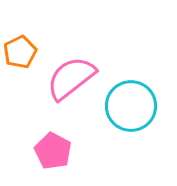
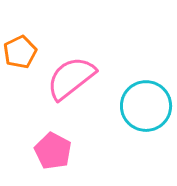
cyan circle: moved 15 px right
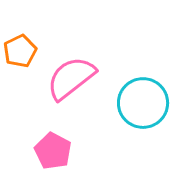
orange pentagon: moved 1 px up
cyan circle: moved 3 px left, 3 px up
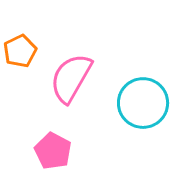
pink semicircle: rotated 22 degrees counterclockwise
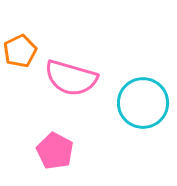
pink semicircle: rotated 104 degrees counterclockwise
pink pentagon: moved 2 px right
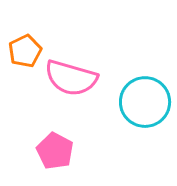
orange pentagon: moved 5 px right
cyan circle: moved 2 px right, 1 px up
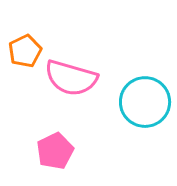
pink pentagon: rotated 18 degrees clockwise
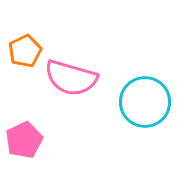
pink pentagon: moved 31 px left, 11 px up
